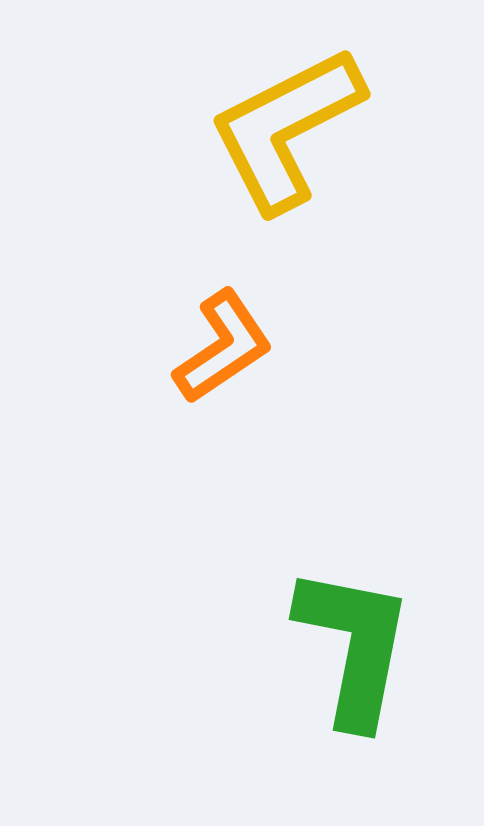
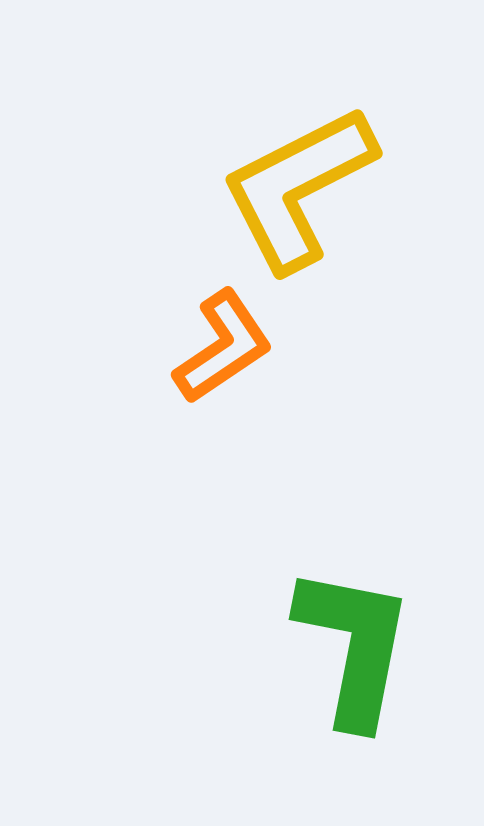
yellow L-shape: moved 12 px right, 59 px down
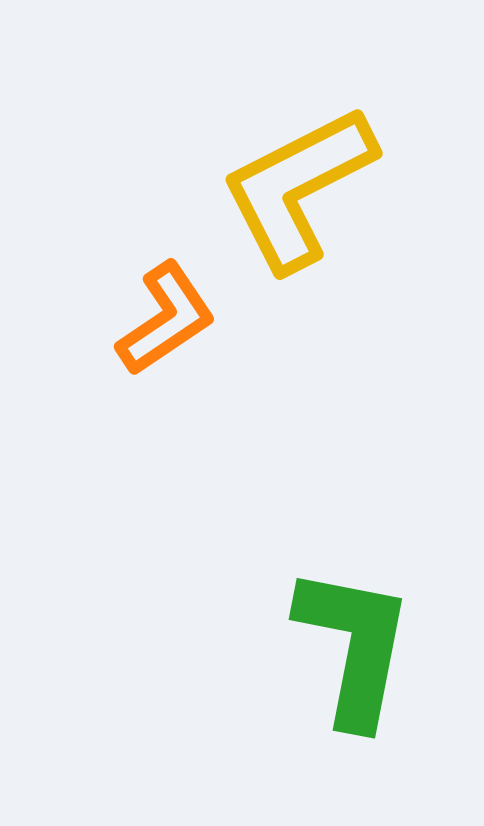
orange L-shape: moved 57 px left, 28 px up
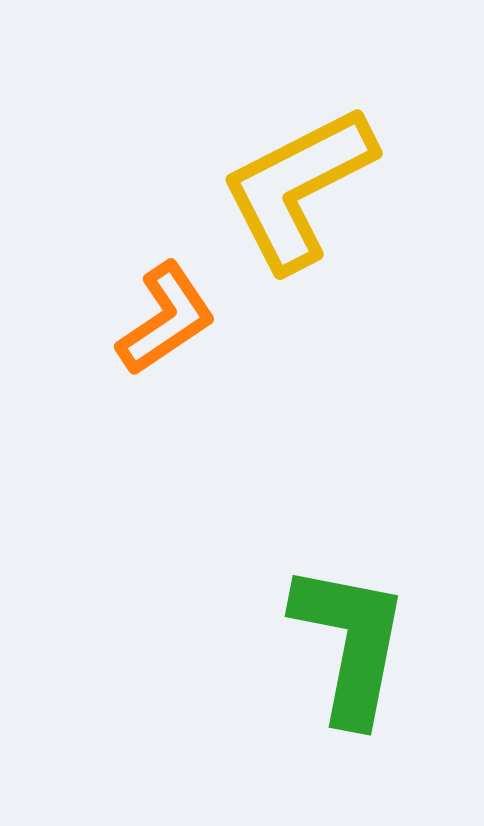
green L-shape: moved 4 px left, 3 px up
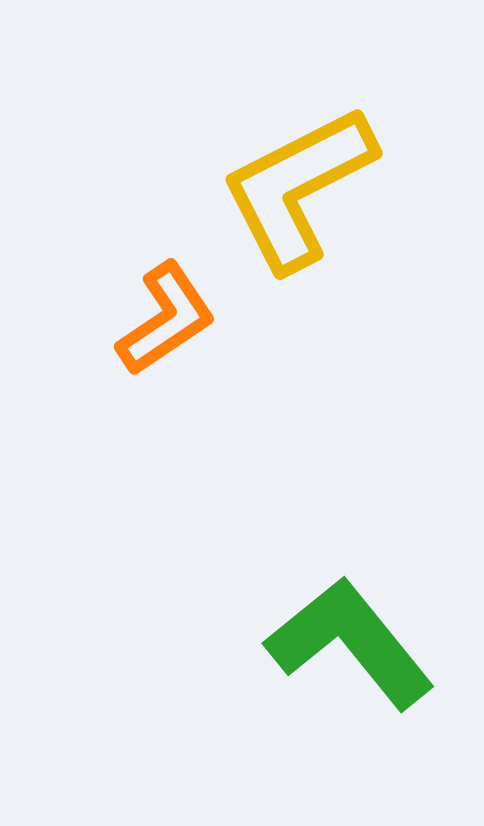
green L-shape: rotated 50 degrees counterclockwise
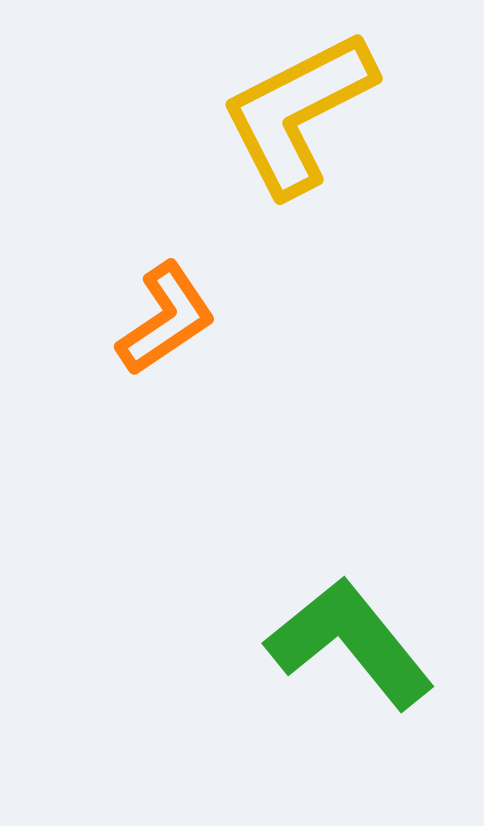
yellow L-shape: moved 75 px up
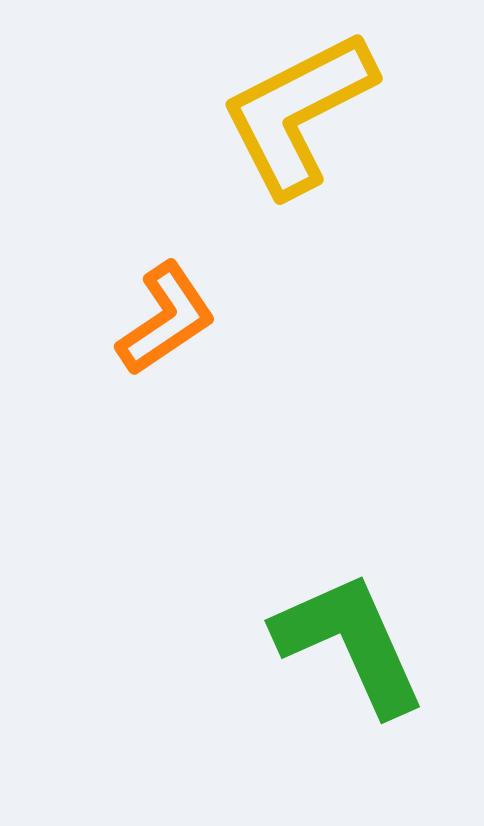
green L-shape: rotated 15 degrees clockwise
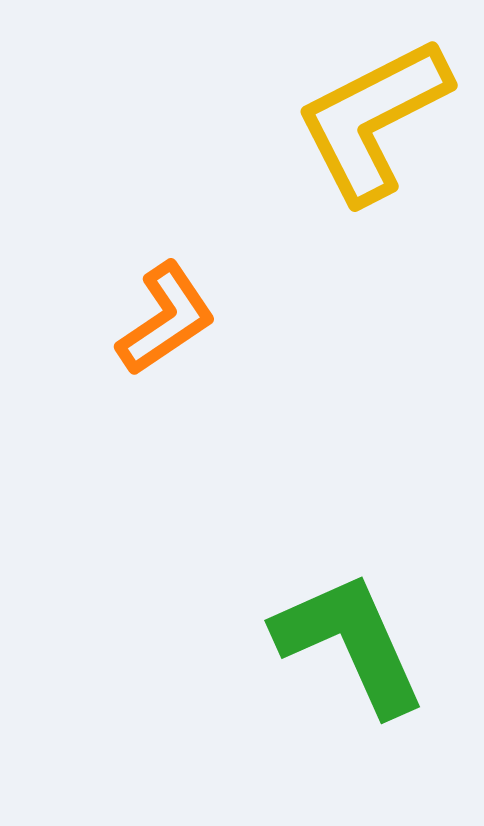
yellow L-shape: moved 75 px right, 7 px down
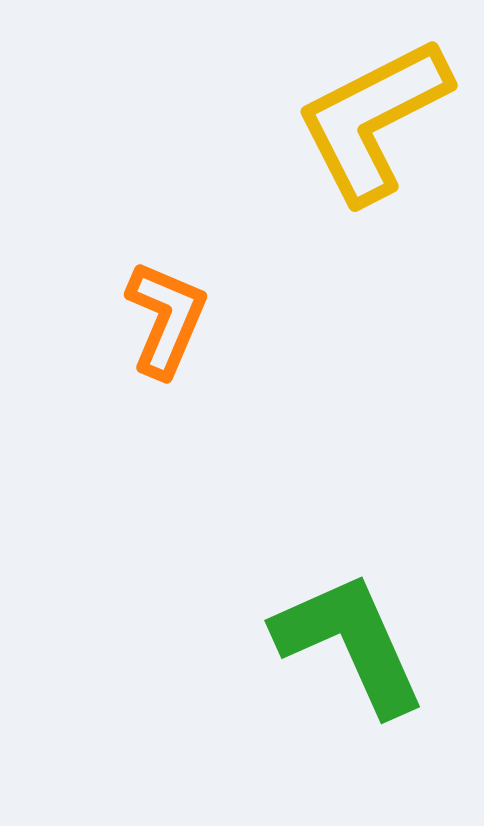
orange L-shape: rotated 33 degrees counterclockwise
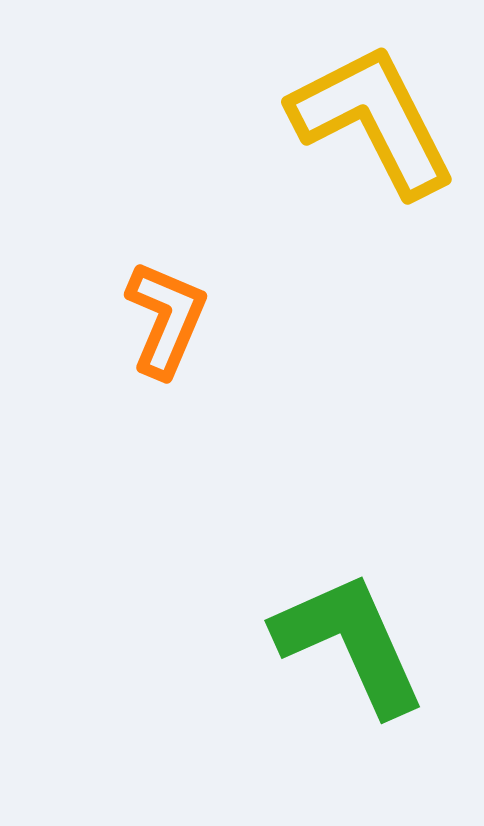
yellow L-shape: rotated 90 degrees clockwise
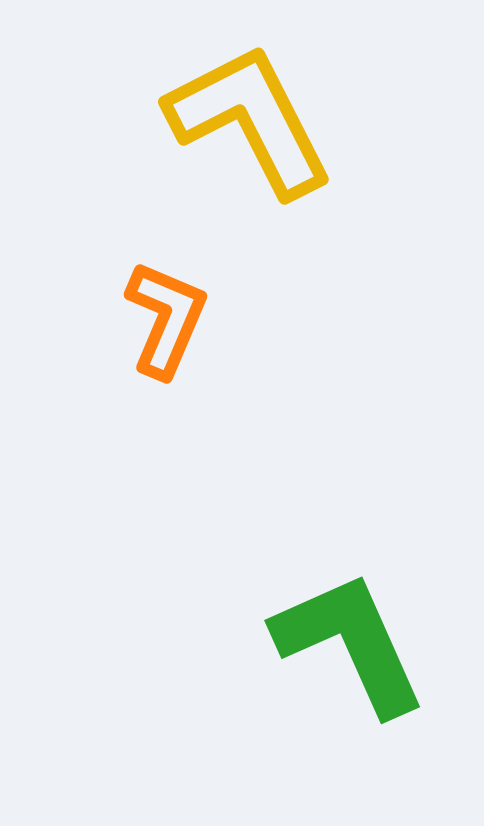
yellow L-shape: moved 123 px left
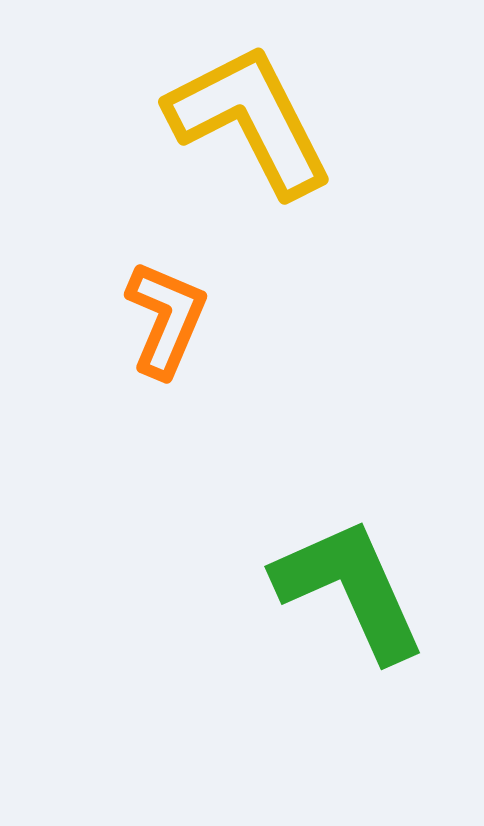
green L-shape: moved 54 px up
